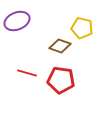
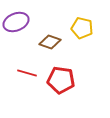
purple ellipse: moved 1 px left, 1 px down
brown diamond: moved 10 px left, 4 px up
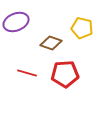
brown diamond: moved 1 px right, 1 px down
red pentagon: moved 4 px right, 6 px up; rotated 12 degrees counterclockwise
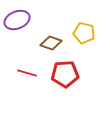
purple ellipse: moved 1 px right, 2 px up
yellow pentagon: moved 2 px right, 5 px down
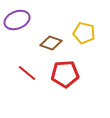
red line: rotated 24 degrees clockwise
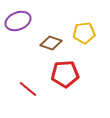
purple ellipse: moved 1 px right, 1 px down
yellow pentagon: rotated 20 degrees counterclockwise
red line: moved 1 px right, 16 px down
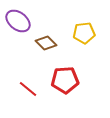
purple ellipse: rotated 60 degrees clockwise
brown diamond: moved 5 px left; rotated 25 degrees clockwise
red pentagon: moved 6 px down
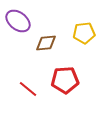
brown diamond: rotated 50 degrees counterclockwise
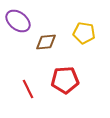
yellow pentagon: rotated 15 degrees clockwise
brown diamond: moved 1 px up
red line: rotated 24 degrees clockwise
